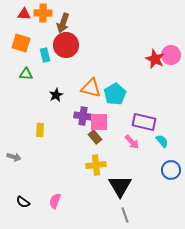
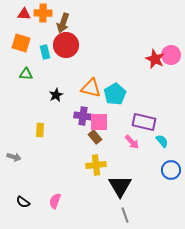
cyan rectangle: moved 3 px up
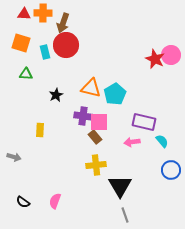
pink arrow: rotated 126 degrees clockwise
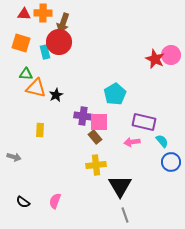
red circle: moved 7 px left, 3 px up
orange triangle: moved 55 px left
blue circle: moved 8 px up
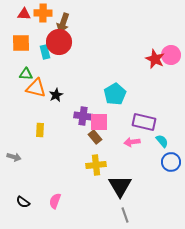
orange square: rotated 18 degrees counterclockwise
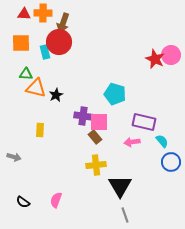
cyan pentagon: rotated 25 degrees counterclockwise
pink semicircle: moved 1 px right, 1 px up
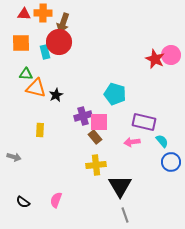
purple cross: rotated 24 degrees counterclockwise
